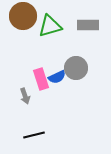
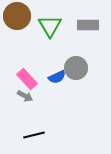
brown circle: moved 6 px left
green triangle: rotated 45 degrees counterclockwise
pink rectangle: moved 14 px left; rotated 25 degrees counterclockwise
gray arrow: rotated 42 degrees counterclockwise
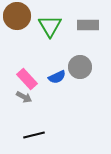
gray circle: moved 4 px right, 1 px up
gray arrow: moved 1 px left, 1 px down
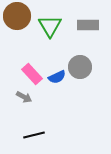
pink rectangle: moved 5 px right, 5 px up
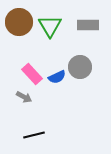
brown circle: moved 2 px right, 6 px down
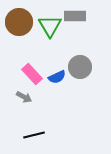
gray rectangle: moved 13 px left, 9 px up
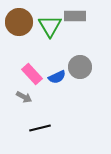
black line: moved 6 px right, 7 px up
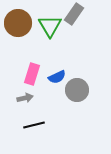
gray rectangle: moved 1 px left, 2 px up; rotated 55 degrees counterclockwise
brown circle: moved 1 px left, 1 px down
gray circle: moved 3 px left, 23 px down
pink rectangle: rotated 60 degrees clockwise
gray arrow: moved 1 px right, 1 px down; rotated 42 degrees counterclockwise
black line: moved 6 px left, 3 px up
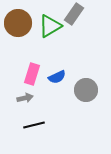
green triangle: rotated 30 degrees clockwise
gray circle: moved 9 px right
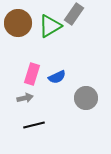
gray circle: moved 8 px down
